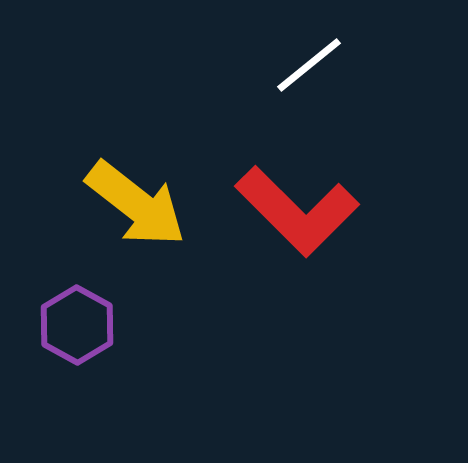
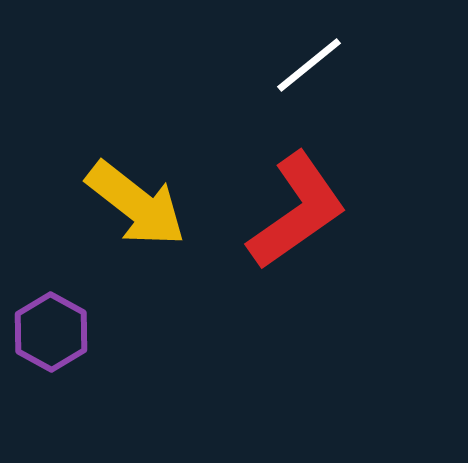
red L-shape: rotated 80 degrees counterclockwise
purple hexagon: moved 26 px left, 7 px down
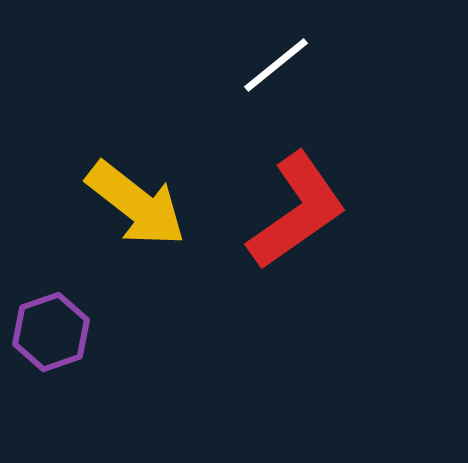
white line: moved 33 px left
purple hexagon: rotated 12 degrees clockwise
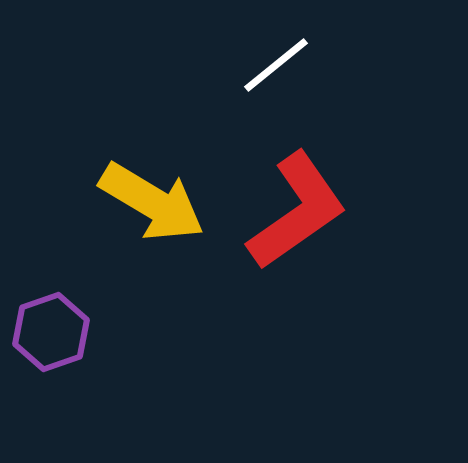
yellow arrow: moved 16 px right, 2 px up; rotated 7 degrees counterclockwise
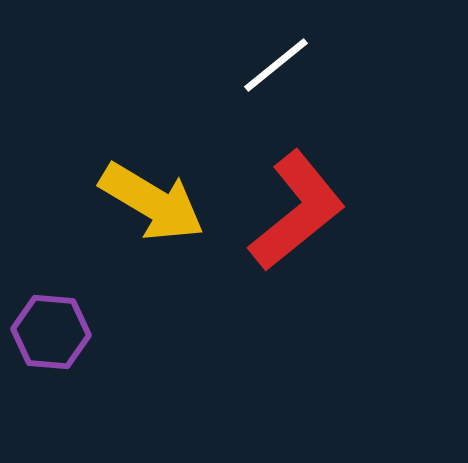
red L-shape: rotated 4 degrees counterclockwise
purple hexagon: rotated 24 degrees clockwise
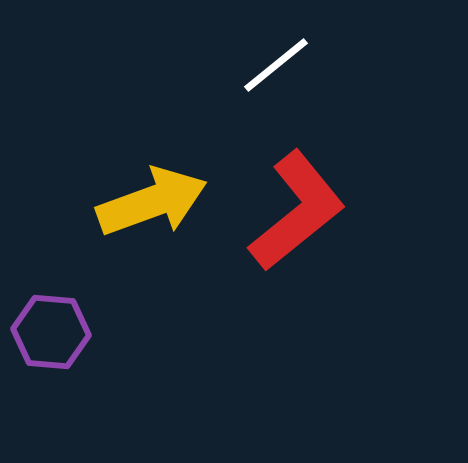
yellow arrow: rotated 51 degrees counterclockwise
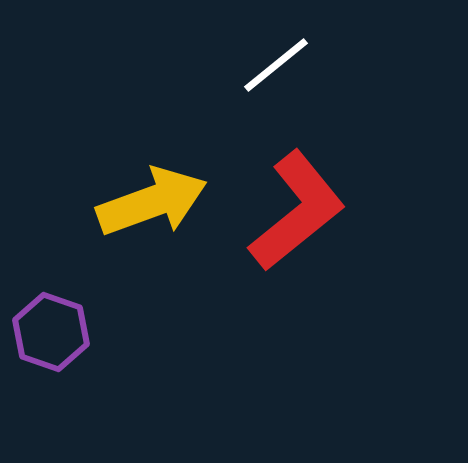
purple hexagon: rotated 14 degrees clockwise
